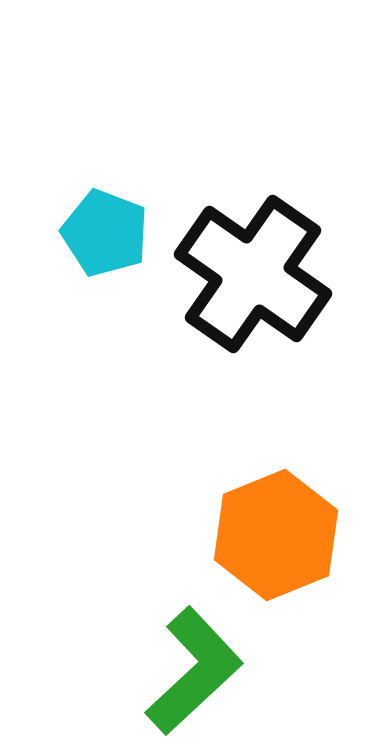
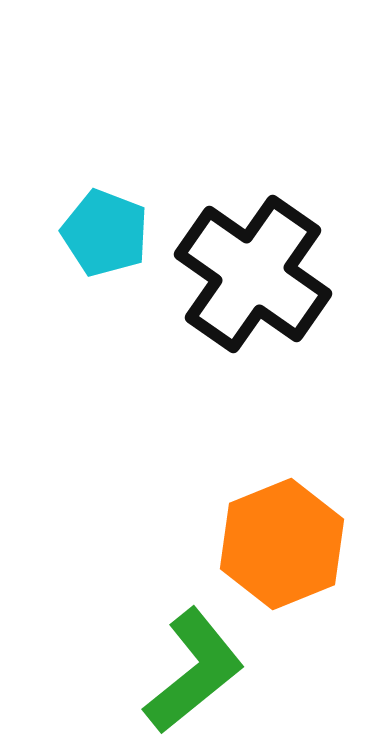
orange hexagon: moved 6 px right, 9 px down
green L-shape: rotated 4 degrees clockwise
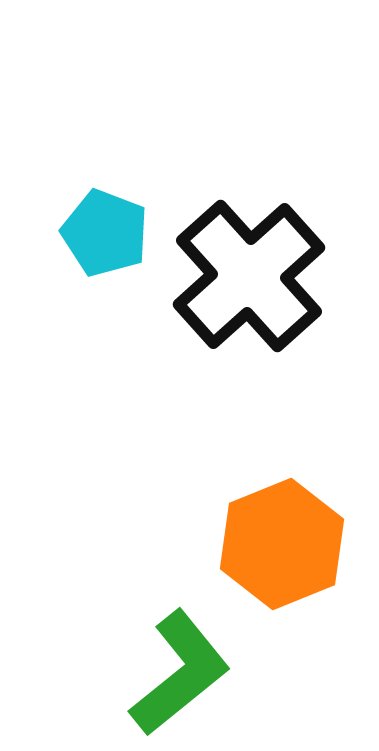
black cross: moved 4 px left, 2 px down; rotated 13 degrees clockwise
green L-shape: moved 14 px left, 2 px down
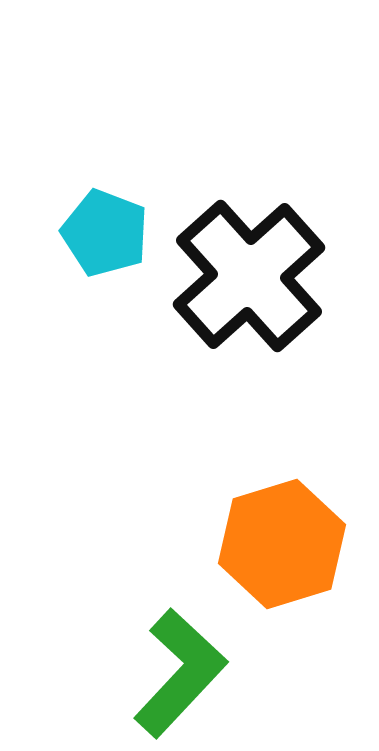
orange hexagon: rotated 5 degrees clockwise
green L-shape: rotated 8 degrees counterclockwise
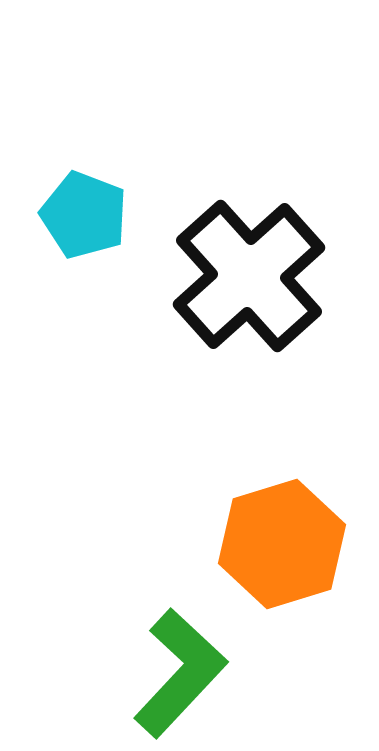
cyan pentagon: moved 21 px left, 18 px up
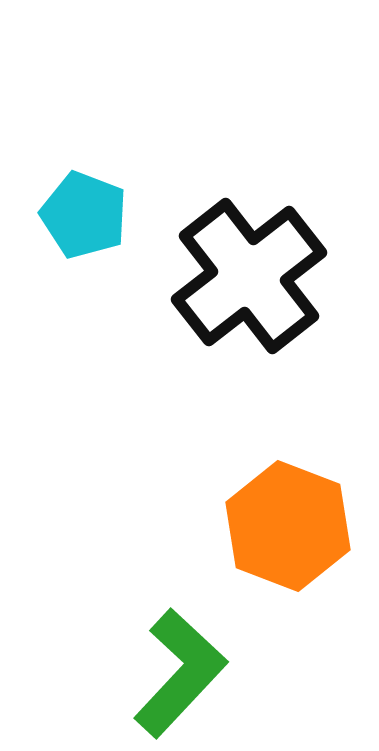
black cross: rotated 4 degrees clockwise
orange hexagon: moved 6 px right, 18 px up; rotated 22 degrees counterclockwise
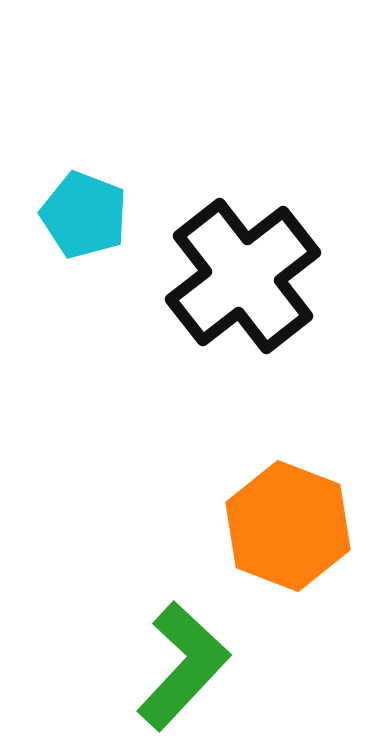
black cross: moved 6 px left
green L-shape: moved 3 px right, 7 px up
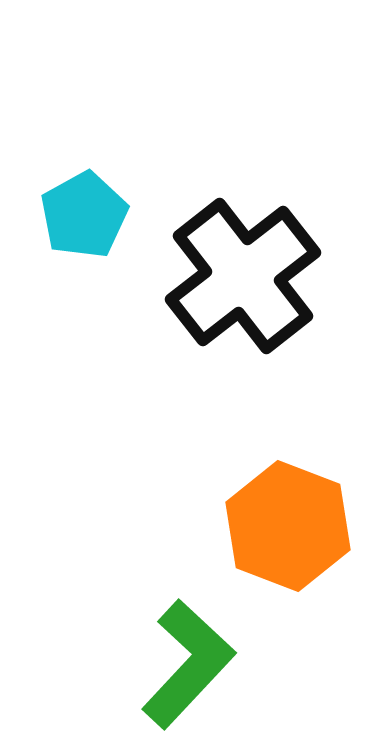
cyan pentagon: rotated 22 degrees clockwise
green L-shape: moved 5 px right, 2 px up
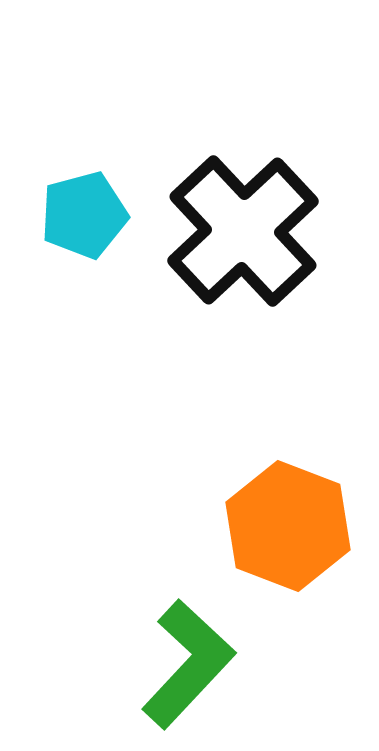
cyan pentagon: rotated 14 degrees clockwise
black cross: moved 45 px up; rotated 5 degrees counterclockwise
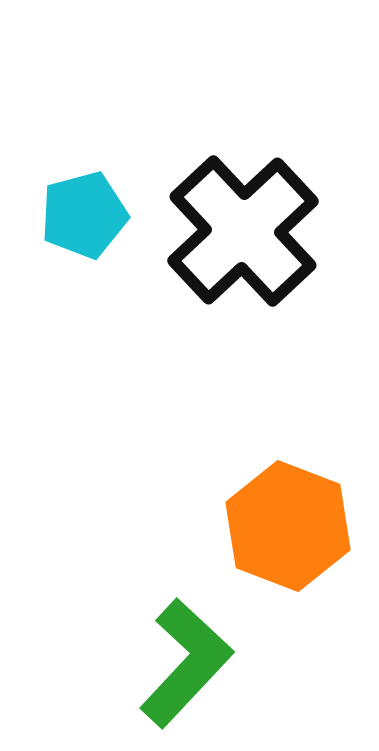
green L-shape: moved 2 px left, 1 px up
